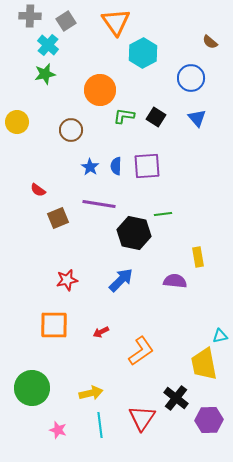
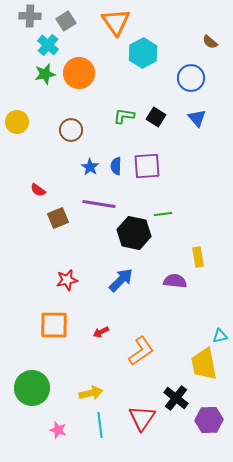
orange circle: moved 21 px left, 17 px up
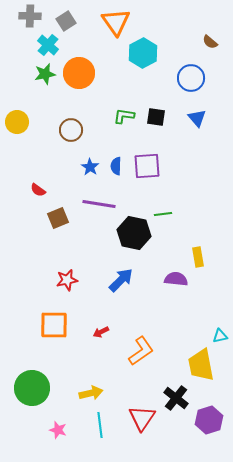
black square: rotated 24 degrees counterclockwise
purple semicircle: moved 1 px right, 2 px up
yellow trapezoid: moved 3 px left, 1 px down
purple hexagon: rotated 16 degrees counterclockwise
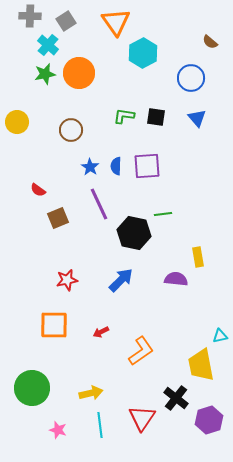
purple line: rotated 56 degrees clockwise
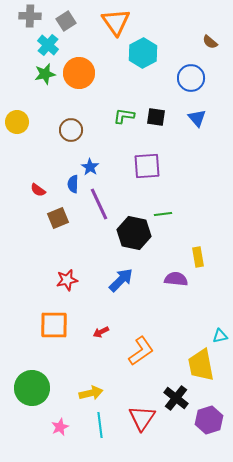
blue semicircle: moved 43 px left, 18 px down
pink star: moved 2 px right, 3 px up; rotated 30 degrees clockwise
